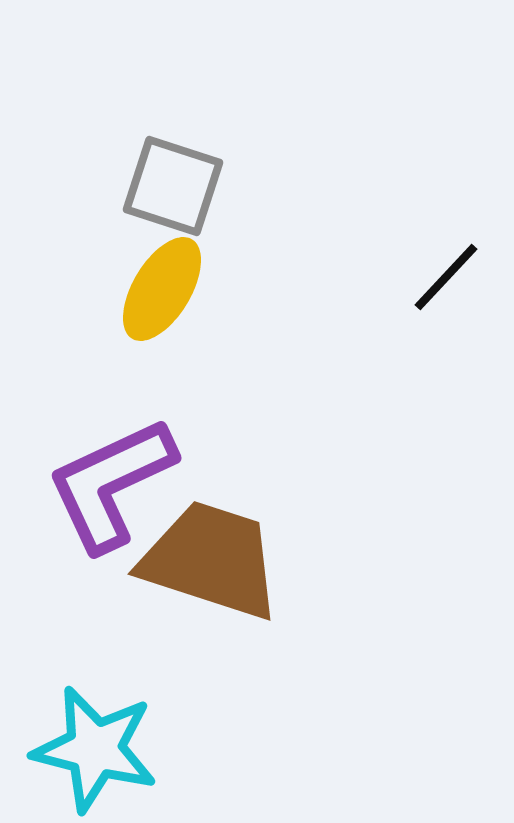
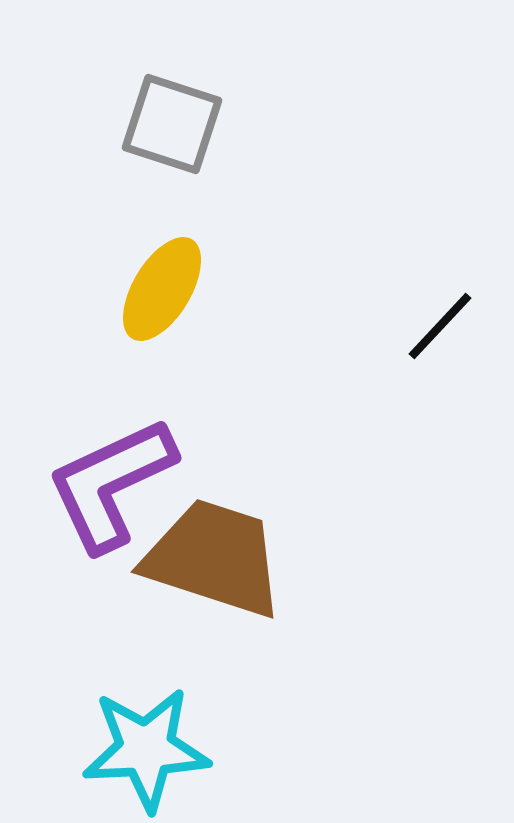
gray square: moved 1 px left, 62 px up
black line: moved 6 px left, 49 px down
brown trapezoid: moved 3 px right, 2 px up
cyan star: moved 51 px right; rotated 17 degrees counterclockwise
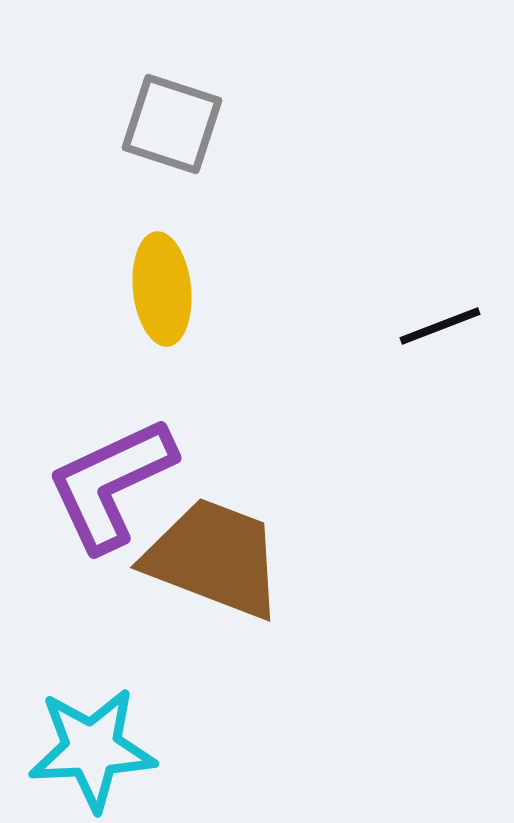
yellow ellipse: rotated 37 degrees counterclockwise
black line: rotated 26 degrees clockwise
brown trapezoid: rotated 3 degrees clockwise
cyan star: moved 54 px left
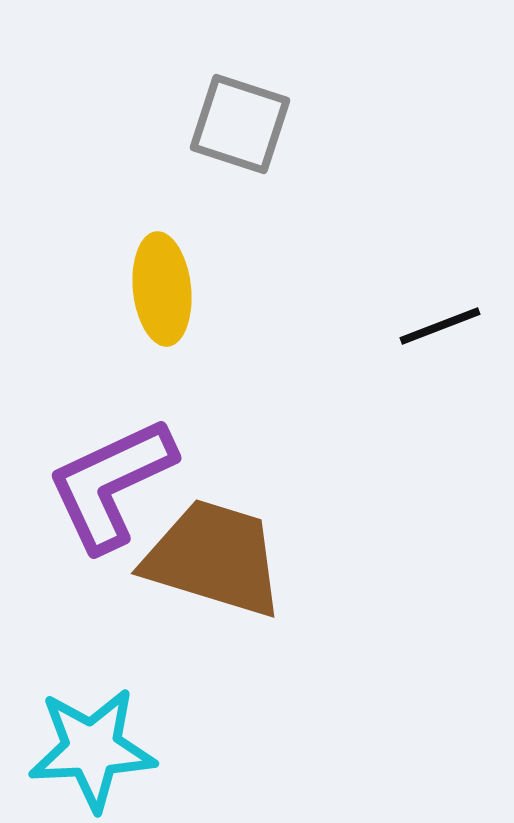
gray square: moved 68 px right
brown trapezoid: rotated 4 degrees counterclockwise
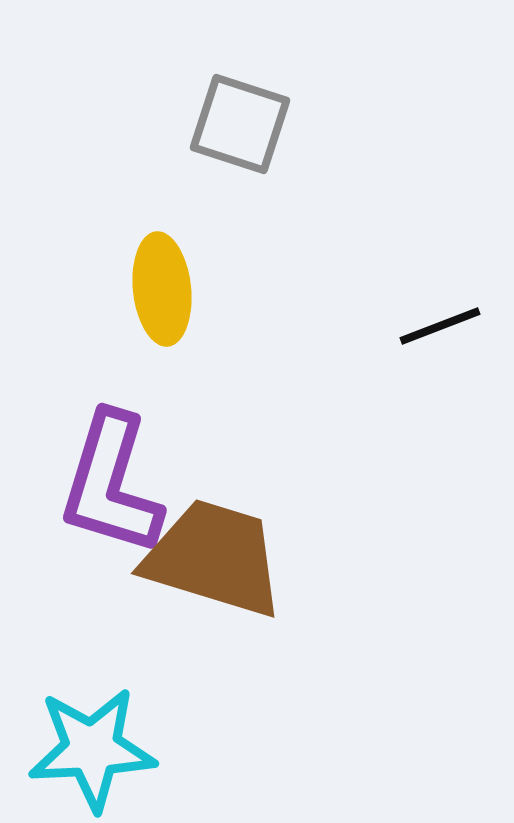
purple L-shape: rotated 48 degrees counterclockwise
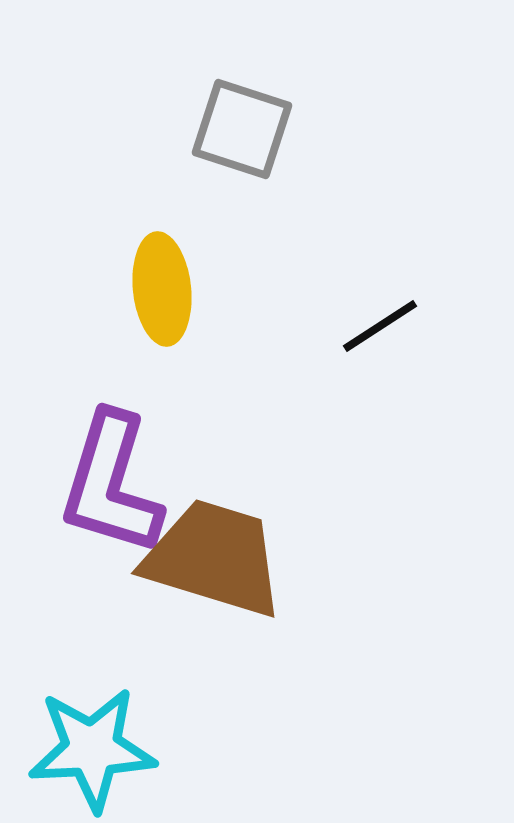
gray square: moved 2 px right, 5 px down
black line: moved 60 px left; rotated 12 degrees counterclockwise
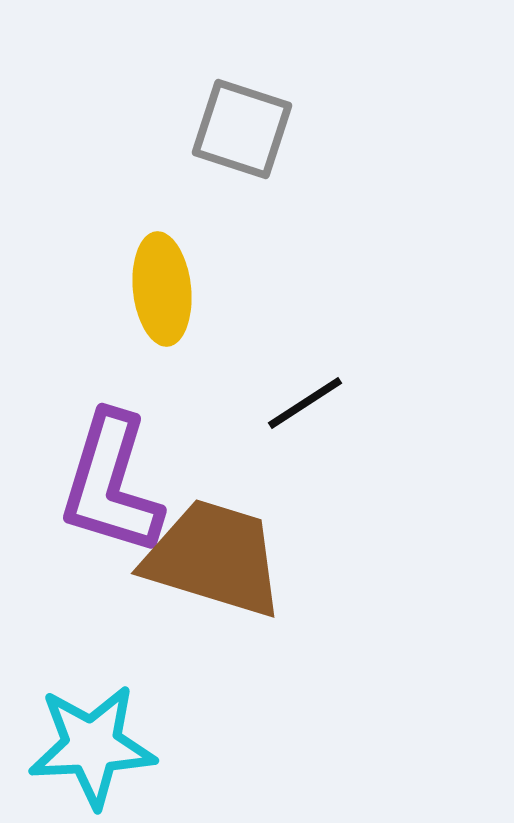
black line: moved 75 px left, 77 px down
cyan star: moved 3 px up
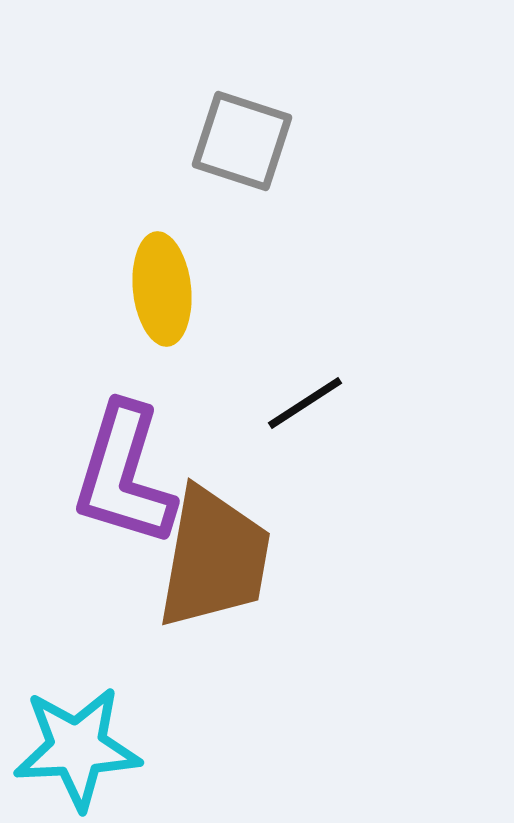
gray square: moved 12 px down
purple L-shape: moved 13 px right, 9 px up
brown trapezoid: rotated 83 degrees clockwise
cyan star: moved 15 px left, 2 px down
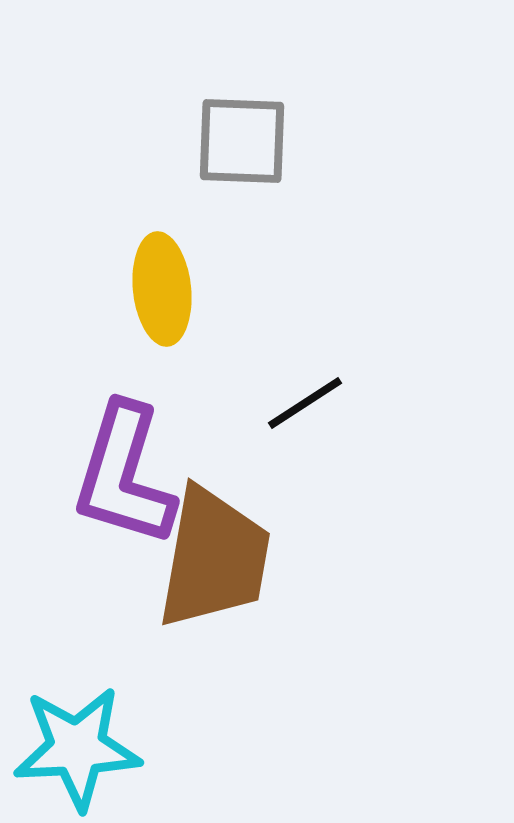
gray square: rotated 16 degrees counterclockwise
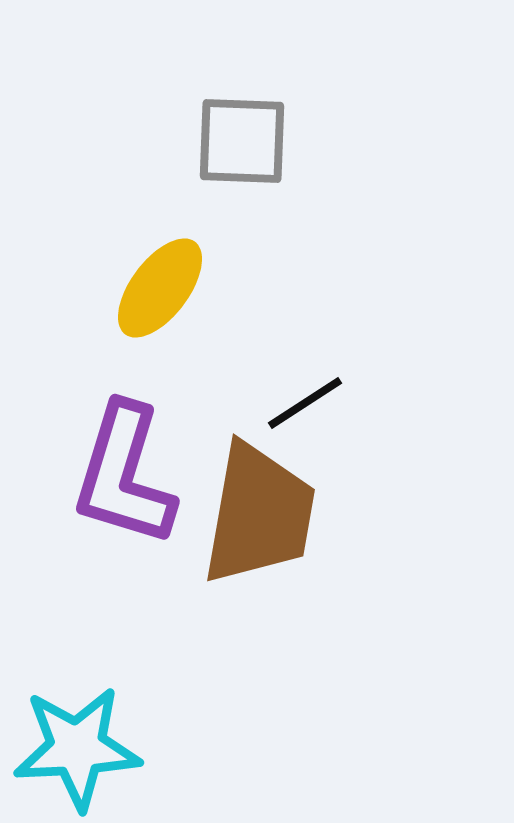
yellow ellipse: moved 2 px left, 1 px up; rotated 43 degrees clockwise
brown trapezoid: moved 45 px right, 44 px up
